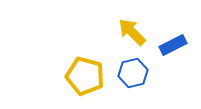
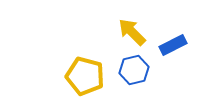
blue hexagon: moved 1 px right, 3 px up
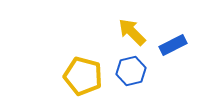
blue hexagon: moved 3 px left, 1 px down
yellow pentagon: moved 2 px left
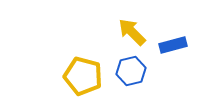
blue rectangle: rotated 12 degrees clockwise
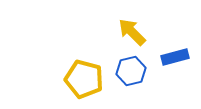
blue rectangle: moved 2 px right, 12 px down
yellow pentagon: moved 1 px right, 3 px down
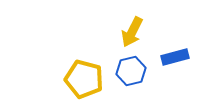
yellow arrow: rotated 108 degrees counterclockwise
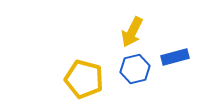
blue hexagon: moved 4 px right, 2 px up
